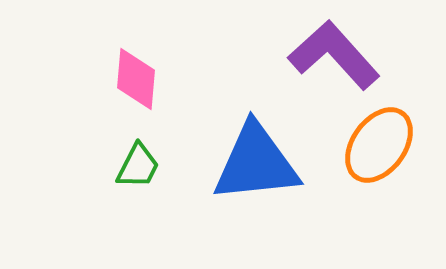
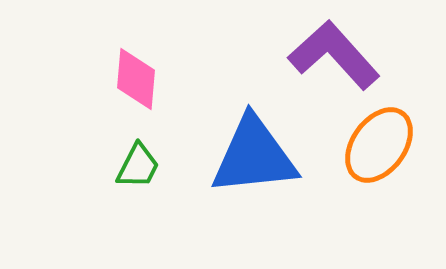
blue triangle: moved 2 px left, 7 px up
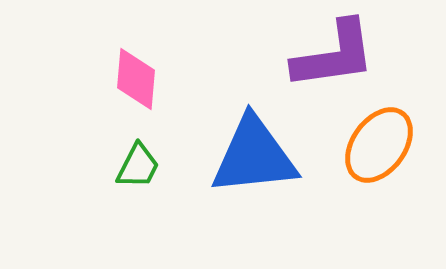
purple L-shape: rotated 124 degrees clockwise
